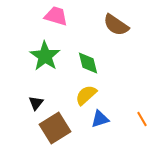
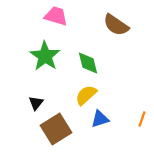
orange line: rotated 49 degrees clockwise
brown square: moved 1 px right, 1 px down
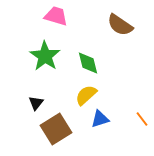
brown semicircle: moved 4 px right
orange line: rotated 56 degrees counterclockwise
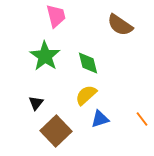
pink trapezoid: rotated 60 degrees clockwise
brown square: moved 2 px down; rotated 12 degrees counterclockwise
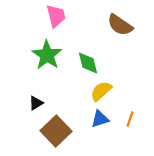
green star: moved 2 px right, 1 px up
yellow semicircle: moved 15 px right, 4 px up
black triangle: rotated 21 degrees clockwise
orange line: moved 12 px left; rotated 56 degrees clockwise
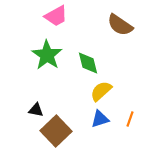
pink trapezoid: rotated 75 degrees clockwise
black triangle: moved 7 px down; rotated 42 degrees clockwise
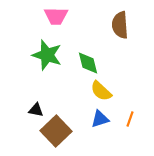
pink trapezoid: rotated 30 degrees clockwise
brown semicircle: rotated 52 degrees clockwise
green star: rotated 16 degrees counterclockwise
yellow semicircle: rotated 95 degrees counterclockwise
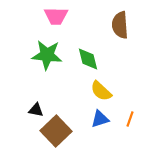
green star: rotated 12 degrees counterclockwise
green diamond: moved 4 px up
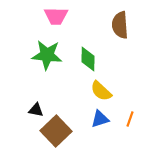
green diamond: rotated 15 degrees clockwise
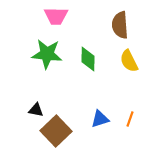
green star: moved 1 px up
yellow semicircle: moved 28 px right, 30 px up; rotated 20 degrees clockwise
